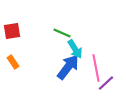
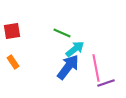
cyan arrow: rotated 96 degrees counterclockwise
purple line: rotated 24 degrees clockwise
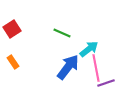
red square: moved 2 px up; rotated 24 degrees counterclockwise
cyan arrow: moved 14 px right
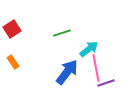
green line: rotated 42 degrees counterclockwise
blue arrow: moved 1 px left, 5 px down
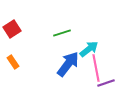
blue arrow: moved 1 px right, 8 px up
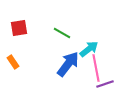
red square: moved 7 px right, 1 px up; rotated 24 degrees clockwise
green line: rotated 48 degrees clockwise
purple line: moved 1 px left, 1 px down
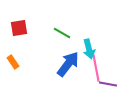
cyan arrow: rotated 114 degrees clockwise
purple line: moved 3 px right; rotated 30 degrees clockwise
